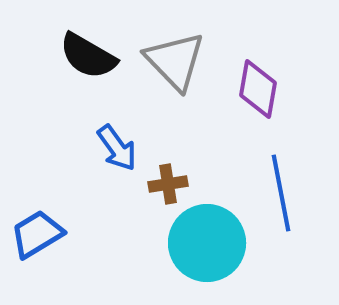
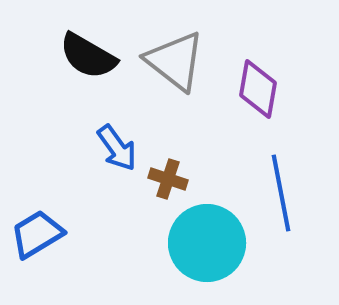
gray triangle: rotated 8 degrees counterclockwise
brown cross: moved 5 px up; rotated 27 degrees clockwise
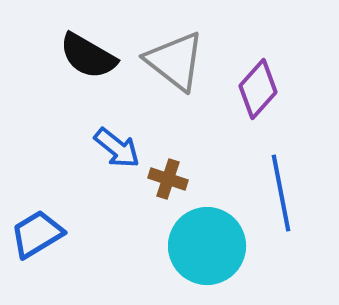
purple diamond: rotated 32 degrees clockwise
blue arrow: rotated 15 degrees counterclockwise
cyan circle: moved 3 px down
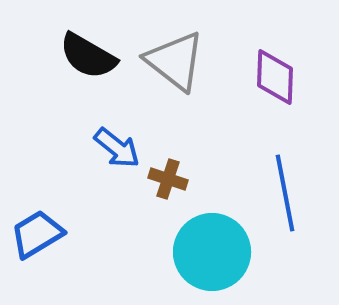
purple diamond: moved 17 px right, 12 px up; rotated 40 degrees counterclockwise
blue line: moved 4 px right
cyan circle: moved 5 px right, 6 px down
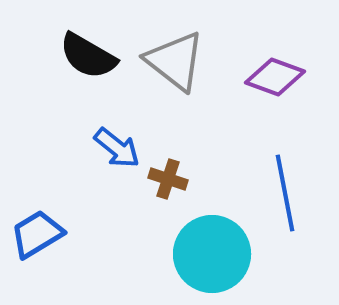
purple diamond: rotated 72 degrees counterclockwise
cyan circle: moved 2 px down
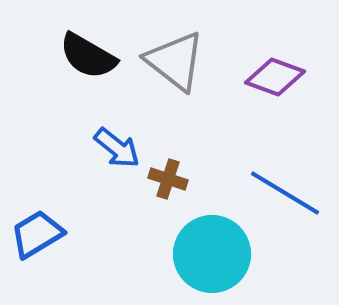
blue line: rotated 48 degrees counterclockwise
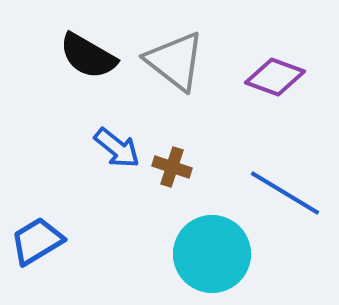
brown cross: moved 4 px right, 12 px up
blue trapezoid: moved 7 px down
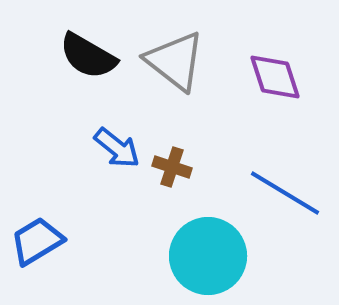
purple diamond: rotated 52 degrees clockwise
cyan circle: moved 4 px left, 2 px down
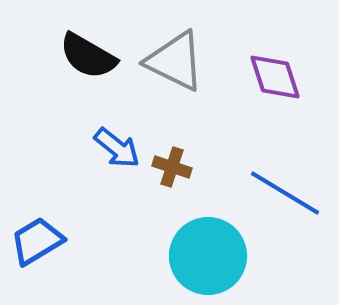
gray triangle: rotated 12 degrees counterclockwise
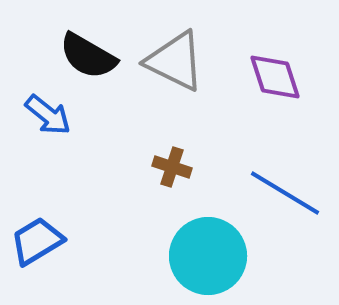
blue arrow: moved 69 px left, 33 px up
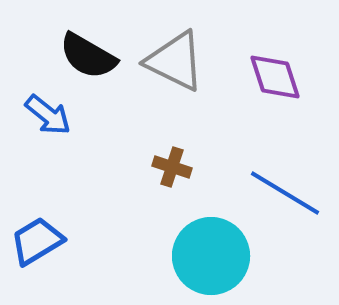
cyan circle: moved 3 px right
